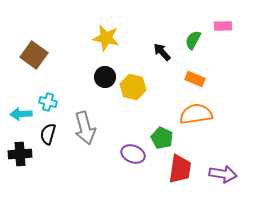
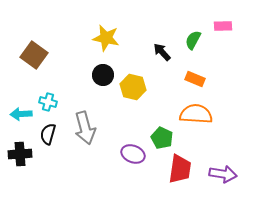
black circle: moved 2 px left, 2 px up
orange semicircle: rotated 12 degrees clockwise
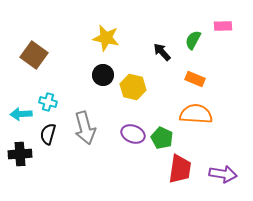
purple ellipse: moved 20 px up
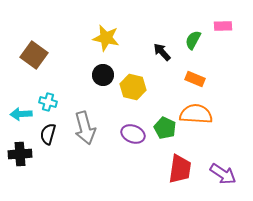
green pentagon: moved 3 px right, 10 px up
purple arrow: rotated 24 degrees clockwise
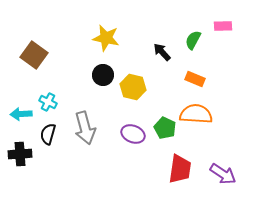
cyan cross: rotated 12 degrees clockwise
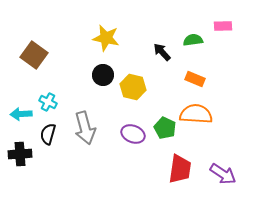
green semicircle: rotated 54 degrees clockwise
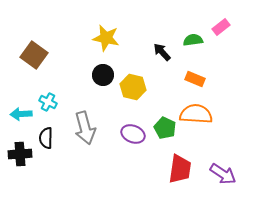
pink rectangle: moved 2 px left, 1 px down; rotated 36 degrees counterclockwise
black semicircle: moved 2 px left, 4 px down; rotated 15 degrees counterclockwise
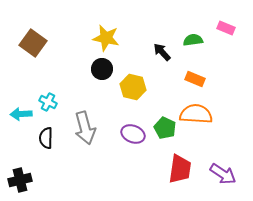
pink rectangle: moved 5 px right, 1 px down; rotated 60 degrees clockwise
brown square: moved 1 px left, 12 px up
black circle: moved 1 px left, 6 px up
black cross: moved 26 px down; rotated 10 degrees counterclockwise
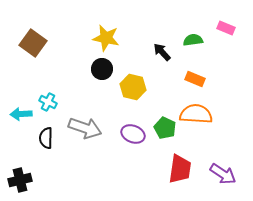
gray arrow: rotated 56 degrees counterclockwise
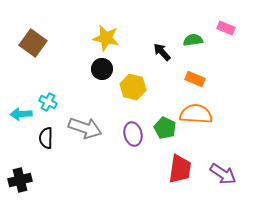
purple ellipse: rotated 55 degrees clockwise
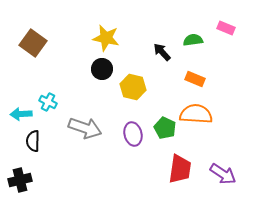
black semicircle: moved 13 px left, 3 px down
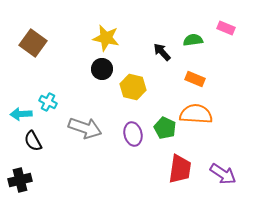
black semicircle: rotated 30 degrees counterclockwise
